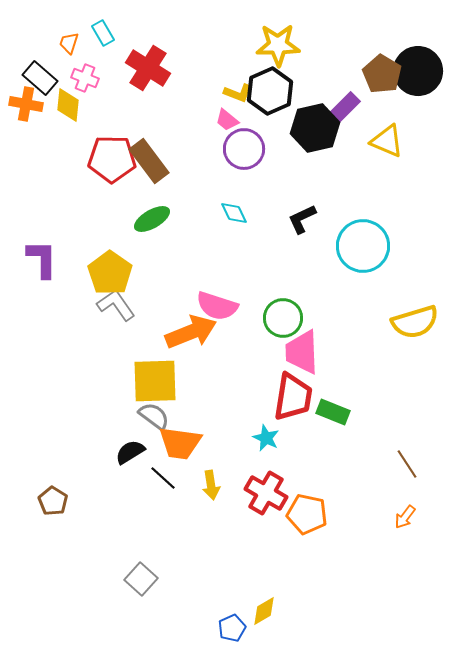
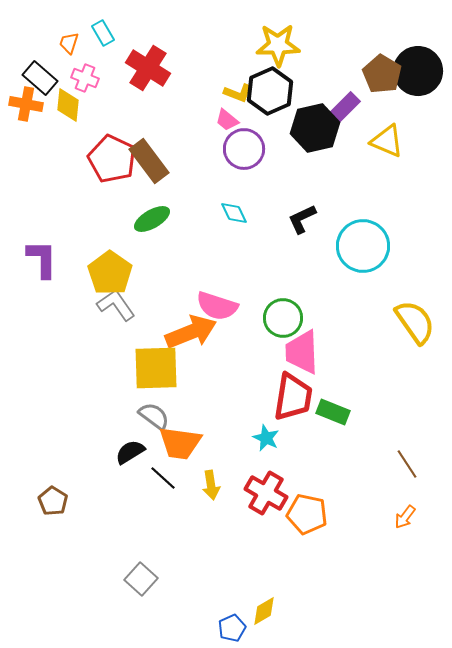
red pentagon at (112, 159): rotated 24 degrees clockwise
yellow semicircle at (415, 322): rotated 108 degrees counterclockwise
yellow square at (155, 381): moved 1 px right, 13 px up
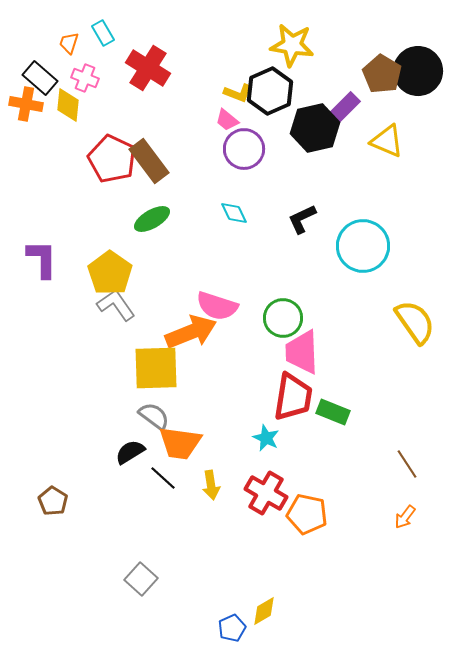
yellow star at (278, 45): moved 14 px right; rotated 9 degrees clockwise
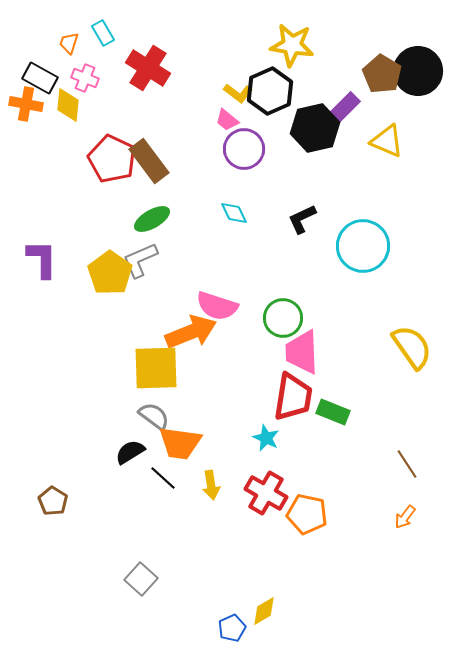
black rectangle at (40, 78): rotated 12 degrees counterclockwise
yellow L-shape at (238, 93): rotated 16 degrees clockwise
gray L-shape at (116, 305): moved 24 px right, 45 px up; rotated 78 degrees counterclockwise
yellow semicircle at (415, 322): moved 3 px left, 25 px down
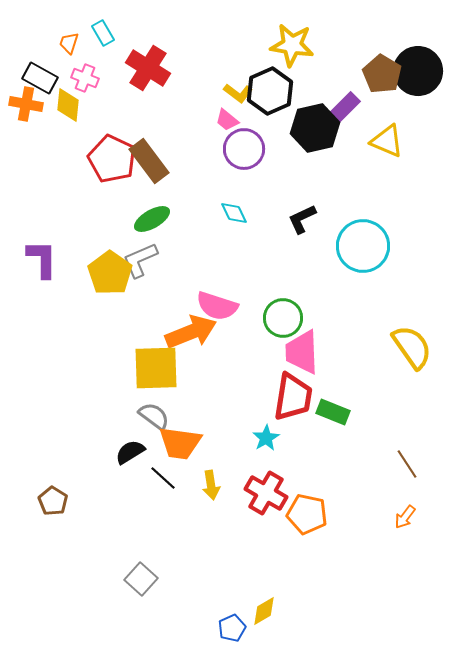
cyan star at (266, 438): rotated 16 degrees clockwise
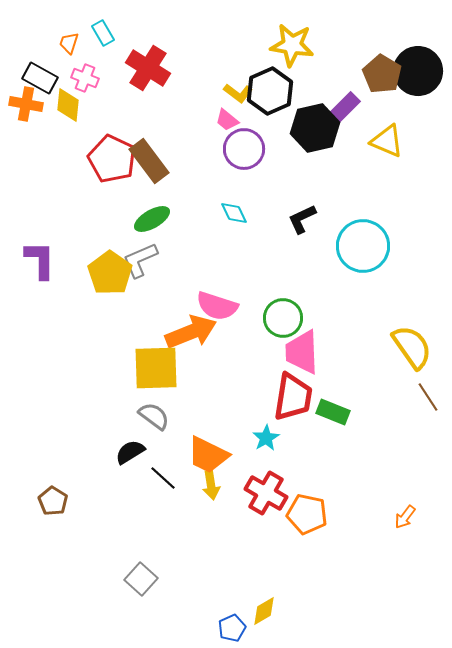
purple L-shape at (42, 259): moved 2 px left, 1 px down
orange trapezoid at (180, 443): moved 28 px right, 12 px down; rotated 18 degrees clockwise
brown line at (407, 464): moved 21 px right, 67 px up
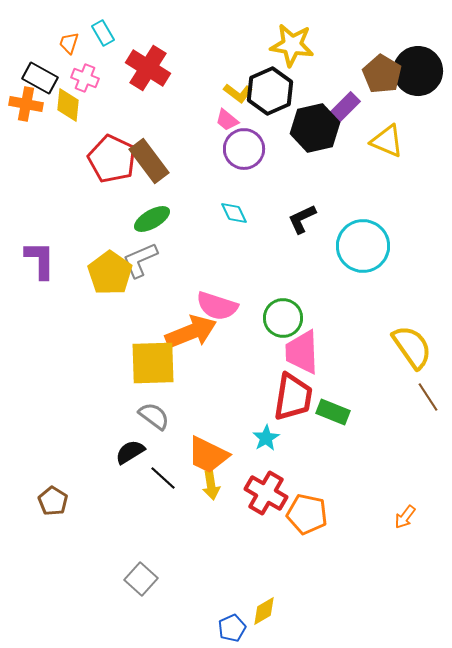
yellow square at (156, 368): moved 3 px left, 5 px up
